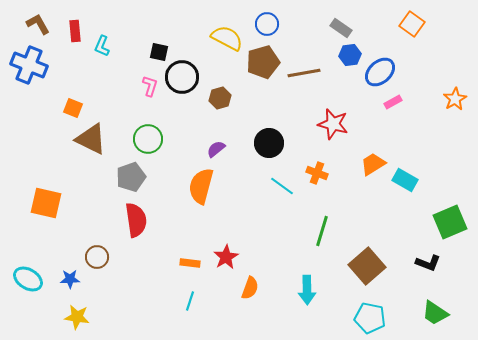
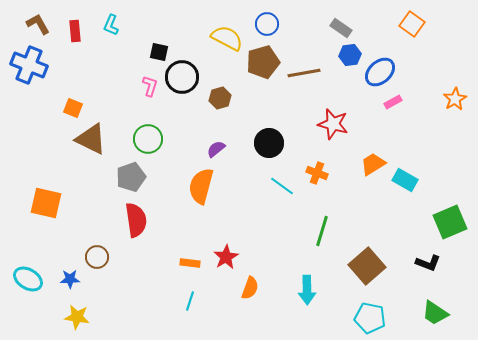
cyan L-shape at (102, 46): moved 9 px right, 21 px up
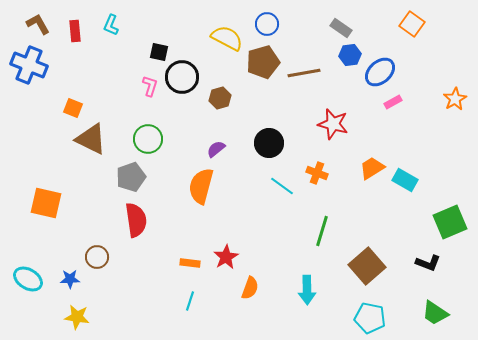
orange trapezoid at (373, 164): moved 1 px left, 4 px down
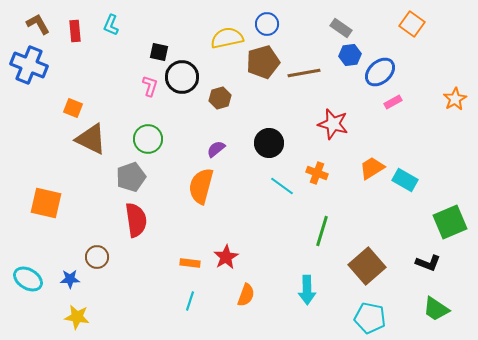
yellow semicircle at (227, 38): rotated 40 degrees counterclockwise
orange semicircle at (250, 288): moved 4 px left, 7 px down
green trapezoid at (435, 313): moved 1 px right, 4 px up
